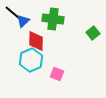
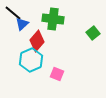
blue triangle: moved 1 px left, 3 px down
red diamond: moved 1 px right; rotated 40 degrees clockwise
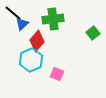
green cross: rotated 15 degrees counterclockwise
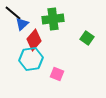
green square: moved 6 px left, 5 px down; rotated 16 degrees counterclockwise
red diamond: moved 3 px left, 1 px up
cyan hexagon: moved 1 px up; rotated 15 degrees clockwise
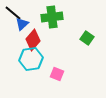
green cross: moved 1 px left, 2 px up
red diamond: moved 1 px left
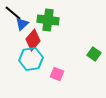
green cross: moved 4 px left, 3 px down; rotated 15 degrees clockwise
green square: moved 7 px right, 16 px down
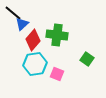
green cross: moved 9 px right, 15 px down
green square: moved 7 px left, 5 px down
cyan hexagon: moved 4 px right, 5 px down
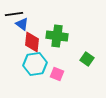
black line: moved 1 px right, 1 px down; rotated 48 degrees counterclockwise
blue triangle: rotated 40 degrees counterclockwise
green cross: moved 1 px down
red diamond: moved 1 px left, 2 px down; rotated 35 degrees counterclockwise
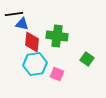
blue triangle: rotated 24 degrees counterclockwise
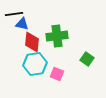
green cross: rotated 15 degrees counterclockwise
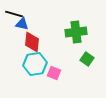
black line: rotated 24 degrees clockwise
green cross: moved 19 px right, 4 px up
pink square: moved 3 px left, 1 px up
